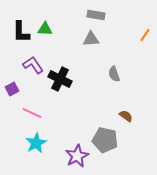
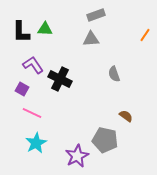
gray rectangle: rotated 30 degrees counterclockwise
purple square: moved 10 px right; rotated 32 degrees counterclockwise
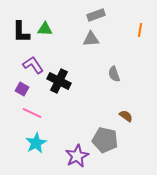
orange line: moved 5 px left, 5 px up; rotated 24 degrees counterclockwise
black cross: moved 1 px left, 2 px down
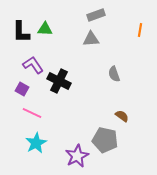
brown semicircle: moved 4 px left
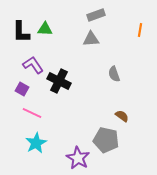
gray pentagon: moved 1 px right
purple star: moved 1 px right, 2 px down; rotated 15 degrees counterclockwise
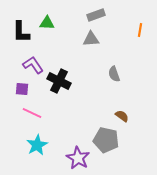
green triangle: moved 2 px right, 6 px up
purple square: rotated 24 degrees counterclockwise
cyan star: moved 1 px right, 2 px down
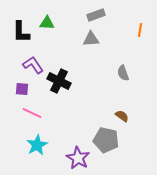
gray semicircle: moved 9 px right, 1 px up
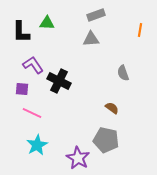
brown semicircle: moved 10 px left, 8 px up
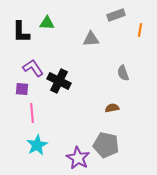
gray rectangle: moved 20 px right
purple L-shape: moved 3 px down
brown semicircle: rotated 48 degrees counterclockwise
pink line: rotated 60 degrees clockwise
gray pentagon: moved 5 px down
